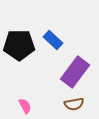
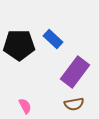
blue rectangle: moved 1 px up
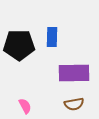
blue rectangle: moved 1 px left, 2 px up; rotated 48 degrees clockwise
purple rectangle: moved 1 px left, 1 px down; rotated 52 degrees clockwise
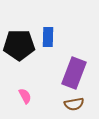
blue rectangle: moved 4 px left
purple rectangle: rotated 68 degrees counterclockwise
pink semicircle: moved 10 px up
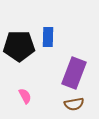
black pentagon: moved 1 px down
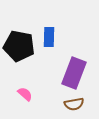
blue rectangle: moved 1 px right
black pentagon: rotated 12 degrees clockwise
pink semicircle: moved 2 px up; rotated 21 degrees counterclockwise
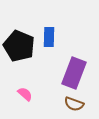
black pentagon: rotated 12 degrees clockwise
brown semicircle: rotated 30 degrees clockwise
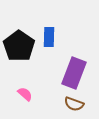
black pentagon: rotated 12 degrees clockwise
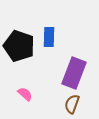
black pentagon: rotated 16 degrees counterclockwise
brown semicircle: moved 2 px left; rotated 90 degrees clockwise
